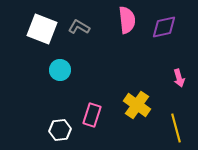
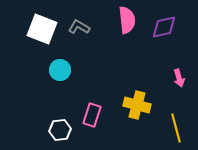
yellow cross: rotated 20 degrees counterclockwise
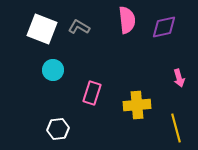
cyan circle: moved 7 px left
yellow cross: rotated 20 degrees counterclockwise
pink rectangle: moved 22 px up
white hexagon: moved 2 px left, 1 px up
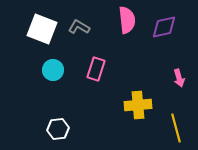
pink rectangle: moved 4 px right, 24 px up
yellow cross: moved 1 px right
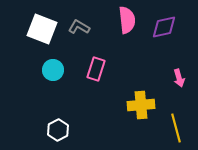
yellow cross: moved 3 px right
white hexagon: moved 1 px down; rotated 20 degrees counterclockwise
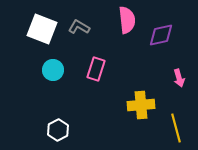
purple diamond: moved 3 px left, 8 px down
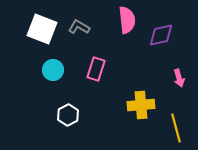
white hexagon: moved 10 px right, 15 px up
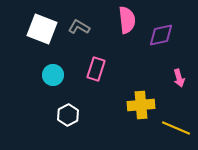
cyan circle: moved 5 px down
yellow line: rotated 52 degrees counterclockwise
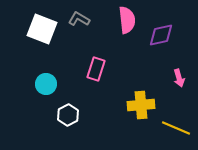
gray L-shape: moved 8 px up
cyan circle: moved 7 px left, 9 px down
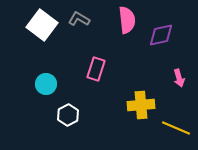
white square: moved 4 px up; rotated 16 degrees clockwise
